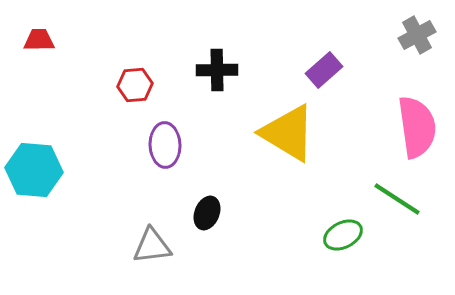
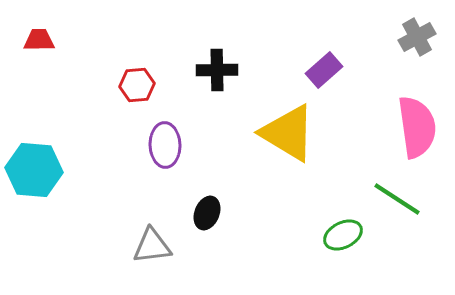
gray cross: moved 2 px down
red hexagon: moved 2 px right
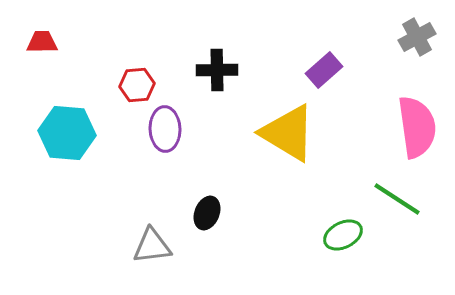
red trapezoid: moved 3 px right, 2 px down
purple ellipse: moved 16 px up
cyan hexagon: moved 33 px right, 37 px up
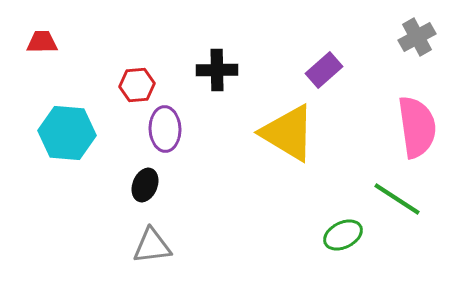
black ellipse: moved 62 px left, 28 px up
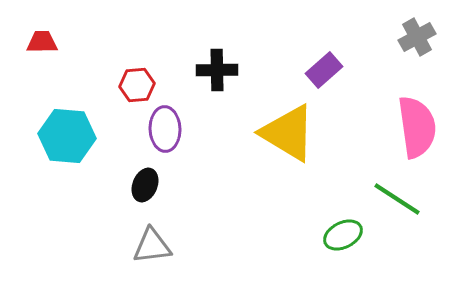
cyan hexagon: moved 3 px down
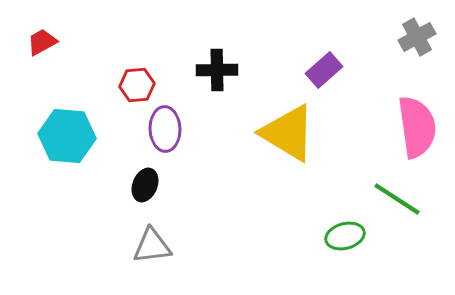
red trapezoid: rotated 28 degrees counterclockwise
green ellipse: moved 2 px right, 1 px down; rotated 12 degrees clockwise
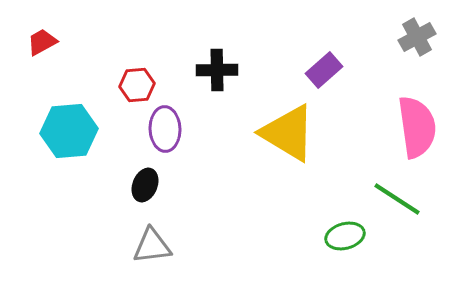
cyan hexagon: moved 2 px right, 5 px up; rotated 10 degrees counterclockwise
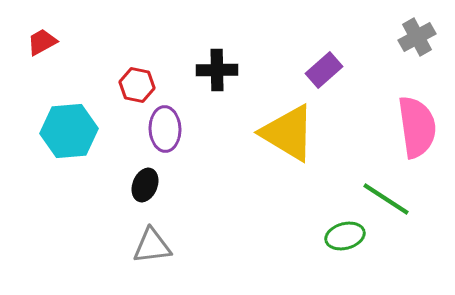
red hexagon: rotated 16 degrees clockwise
green line: moved 11 px left
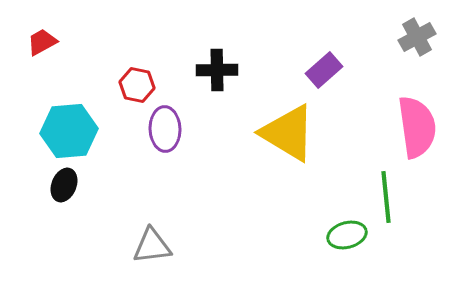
black ellipse: moved 81 px left
green line: moved 2 px up; rotated 51 degrees clockwise
green ellipse: moved 2 px right, 1 px up
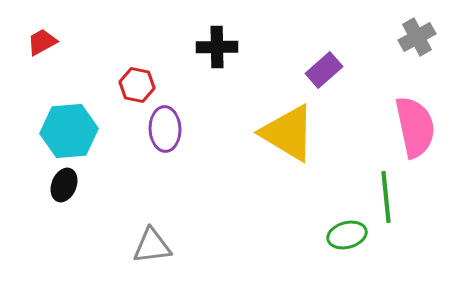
black cross: moved 23 px up
pink semicircle: moved 2 px left; rotated 4 degrees counterclockwise
